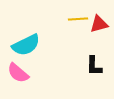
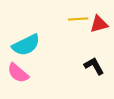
black L-shape: rotated 150 degrees clockwise
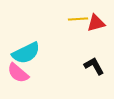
red triangle: moved 3 px left, 1 px up
cyan semicircle: moved 8 px down
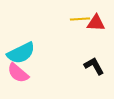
yellow line: moved 2 px right
red triangle: rotated 18 degrees clockwise
cyan semicircle: moved 5 px left
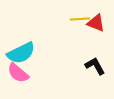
red triangle: rotated 18 degrees clockwise
black L-shape: moved 1 px right
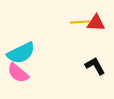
yellow line: moved 3 px down
red triangle: rotated 18 degrees counterclockwise
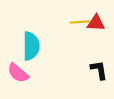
cyan semicircle: moved 10 px right, 7 px up; rotated 64 degrees counterclockwise
black L-shape: moved 4 px right, 4 px down; rotated 20 degrees clockwise
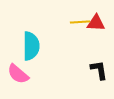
pink semicircle: moved 1 px down
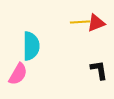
red triangle: rotated 24 degrees counterclockwise
pink semicircle: rotated 100 degrees counterclockwise
